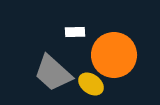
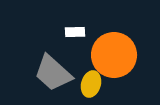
yellow ellipse: rotated 70 degrees clockwise
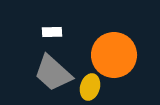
white rectangle: moved 23 px left
yellow ellipse: moved 1 px left, 3 px down
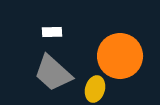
orange circle: moved 6 px right, 1 px down
yellow ellipse: moved 5 px right, 2 px down
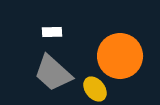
yellow ellipse: rotated 55 degrees counterclockwise
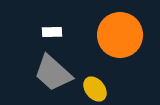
orange circle: moved 21 px up
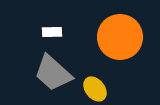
orange circle: moved 2 px down
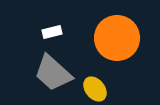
white rectangle: rotated 12 degrees counterclockwise
orange circle: moved 3 px left, 1 px down
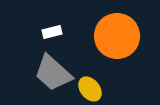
orange circle: moved 2 px up
yellow ellipse: moved 5 px left
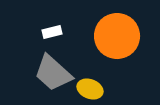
yellow ellipse: rotated 30 degrees counterclockwise
